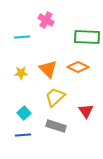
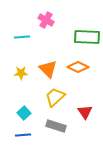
red triangle: moved 1 px left, 1 px down
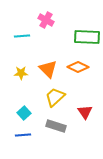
cyan line: moved 1 px up
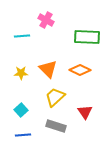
orange diamond: moved 2 px right, 3 px down
cyan square: moved 3 px left, 3 px up
